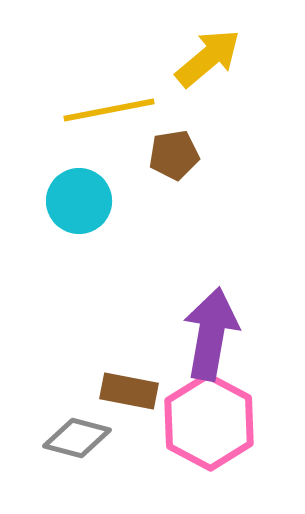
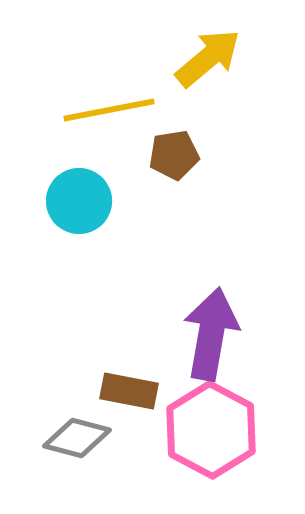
pink hexagon: moved 2 px right, 8 px down
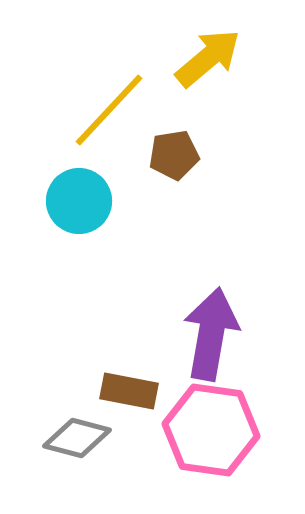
yellow line: rotated 36 degrees counterclockwise
pink hexagon: rotated 20 degrees counterclockwise
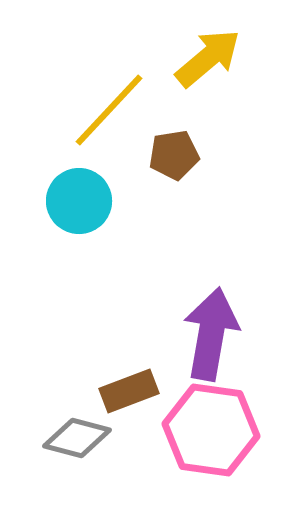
brown rectangle: rotated 32 degrees counterclockwise
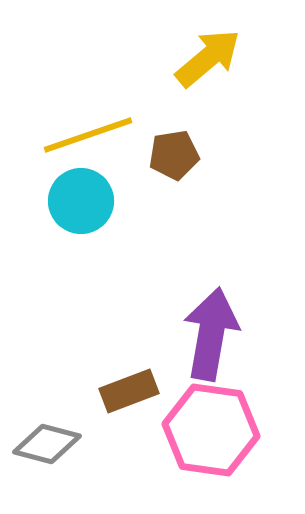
yellow line: moved 21 px left, 25 px down; rotated 28 degrees clockwise
cyan circle: moved 2 px right
gray diamond: moved 30 px left, 6 px down
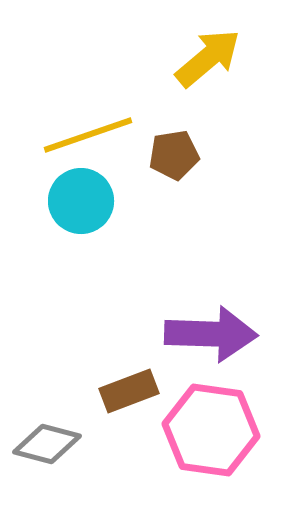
purple arrow: rotated 82 degrees clockwise
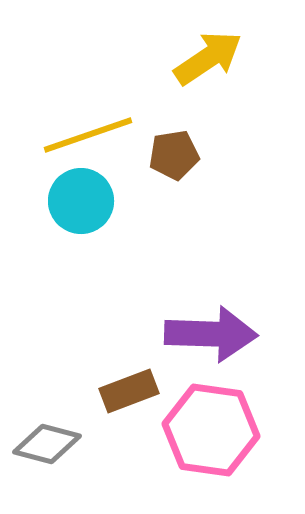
yellow arrow: rotated 6 degrees clockwise
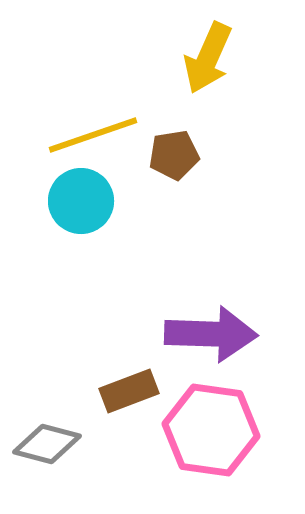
yellow arrow: rotated 148 degrees clockwise
yellow line: moved 5 px right
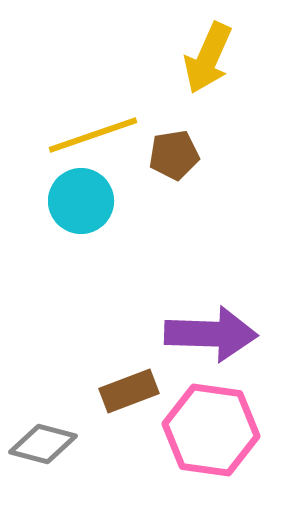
gray diamond: moved 4 px left
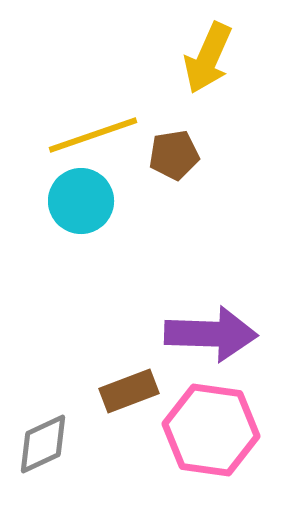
gray diamond: rotated 40 degrees counterclockwise
